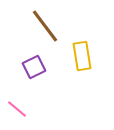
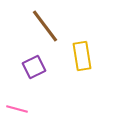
pink line: rotated 25 degrees counterclockwise
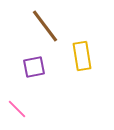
purple square: rotated 15 degrees clockwise
pink line: rotated 30 degrees clockwise
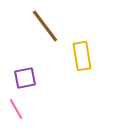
purple square: moved 9 px left, 11 px down
pink line: moved 1 px left; rotated 15 degrees clockwise
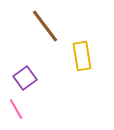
purple square: rotated 25 degrees counterclockwise
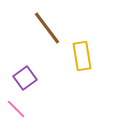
brown line: moved 2 px right, 2 px down
pink line: rotated 15 degrees counterclockwise
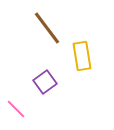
purple square: moved 20 px right, 4 px down
